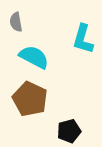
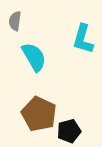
gray semicircle: moved 1 px left, 1 px up; rotated 18 degrees clockwise
cyan semicircle: rotated 32 degrees clockwise
brown pentagon: moved 9 px right, 15 px down
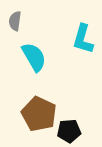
black pentagon: rotated 10 degrees clockwise
